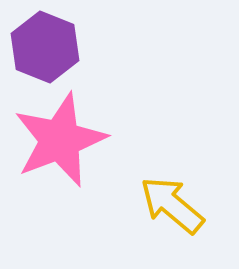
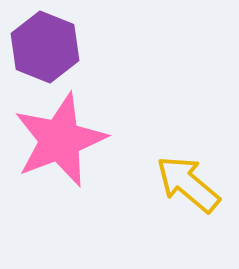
yellow arrow: moved 16 px right, 21 px up
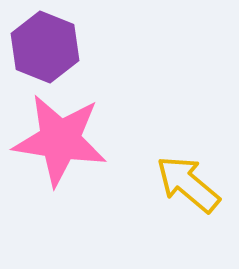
pink star: rotated 30 degrees clockwise
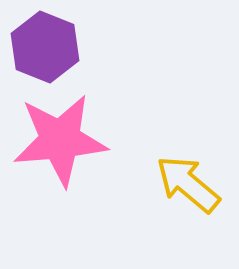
pink star: rotated 14 degrees counterclockwise
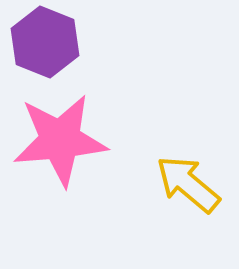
purple hexagon: moved 5 px up
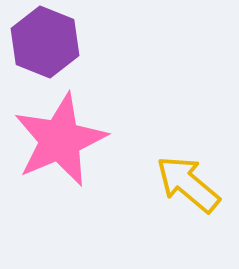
pink star: rotated 18 degrees counterclockwise
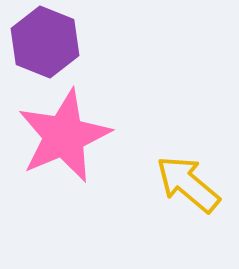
pink star: moved 4 px right, 4 px up
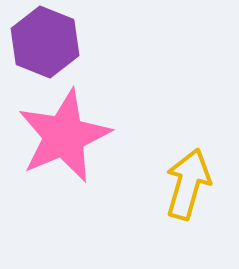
yellow arrow: rotated 66 degrees clockwise
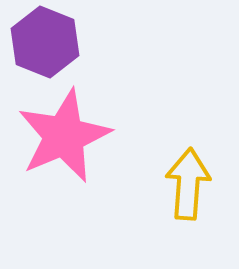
yellow arrow: rotated 12 degrees counterclockwise
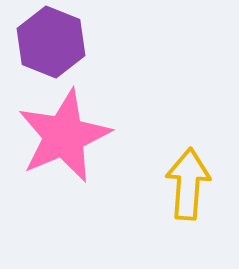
purple hexagon: moved 6 px right
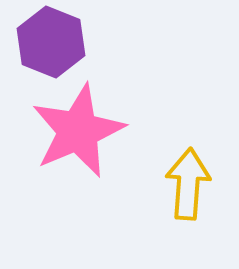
pink star: moved 14 px right, 5 px up
